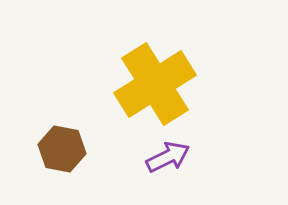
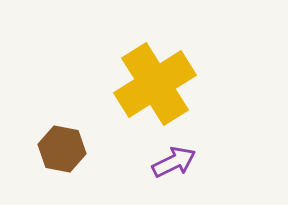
purple arrow: moved 6 px right, 5 px down
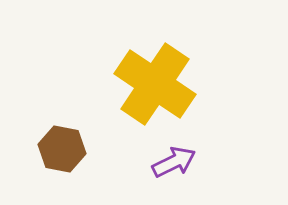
yellow cross: rotated 24 degrees counterclockwise
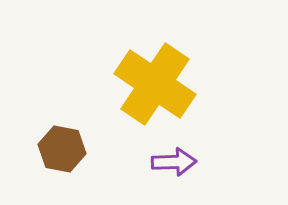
purple arrow: rotated 24 degrees clockwise
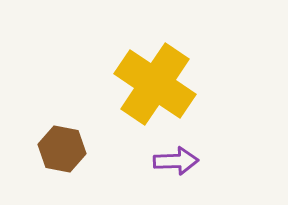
purple arrow: moved 2 px right, 1 px up
